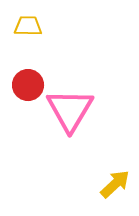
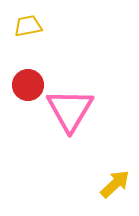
yellow trapezoid: rotated 12 degrees counterclockwise
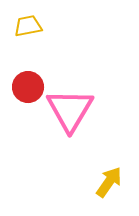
red circle: moved 2 px down
yellow arrow: moved 6 px left, 2 px up; rotated 12 degrees counterclockwise
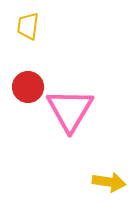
yellow trapezoid: rotated 72 degrees counterclockwise
yellow arrow: rotated 64 degrees clockwise
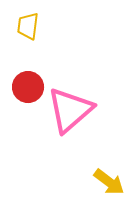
pink triangle: rotated 18 degrees clockwise
yellow arrow: rotated 28 degrees clockwise
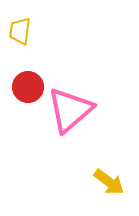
yellow trapezoid: moved 8 px left, 5 px down
